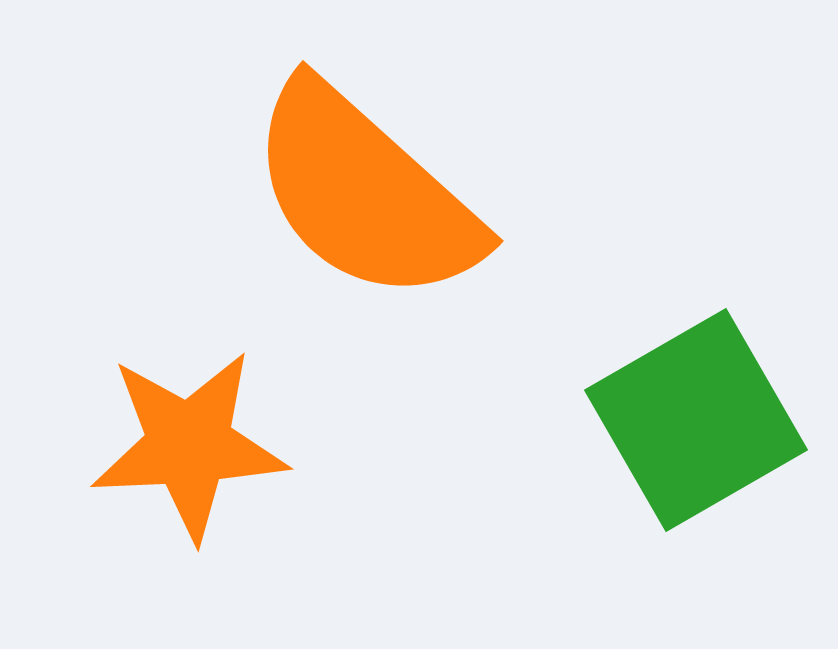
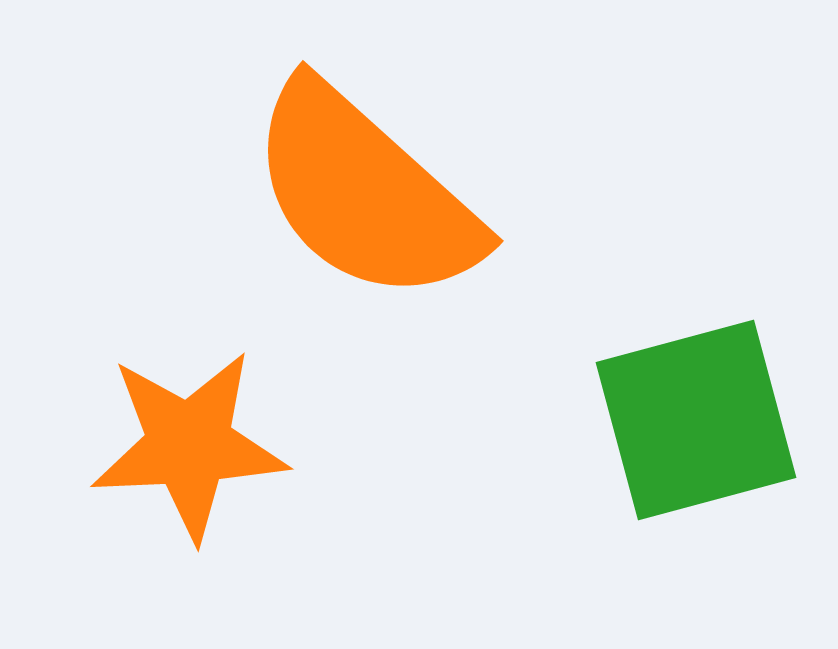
green square: rotated 15 degrees clockwise
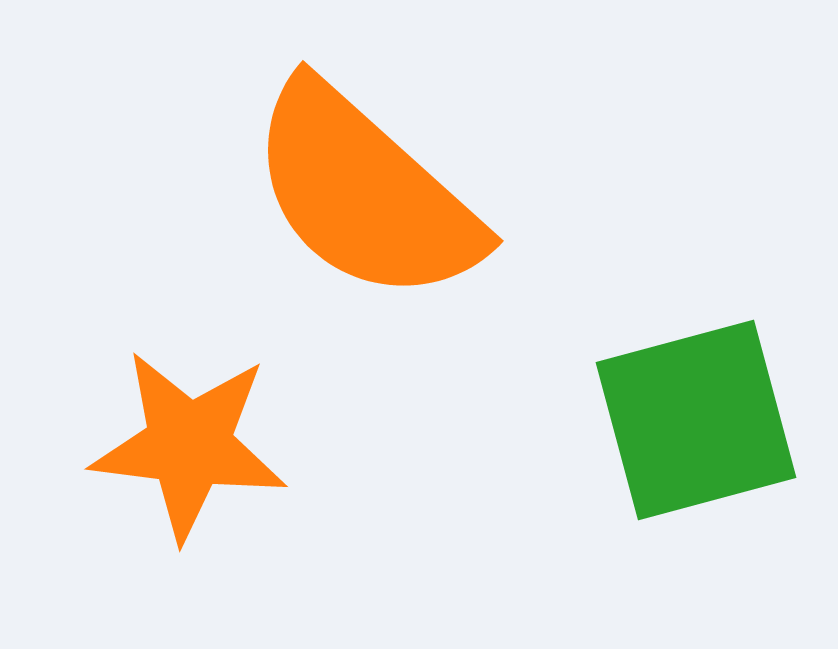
orange star: rotated 10 degrees clockwise
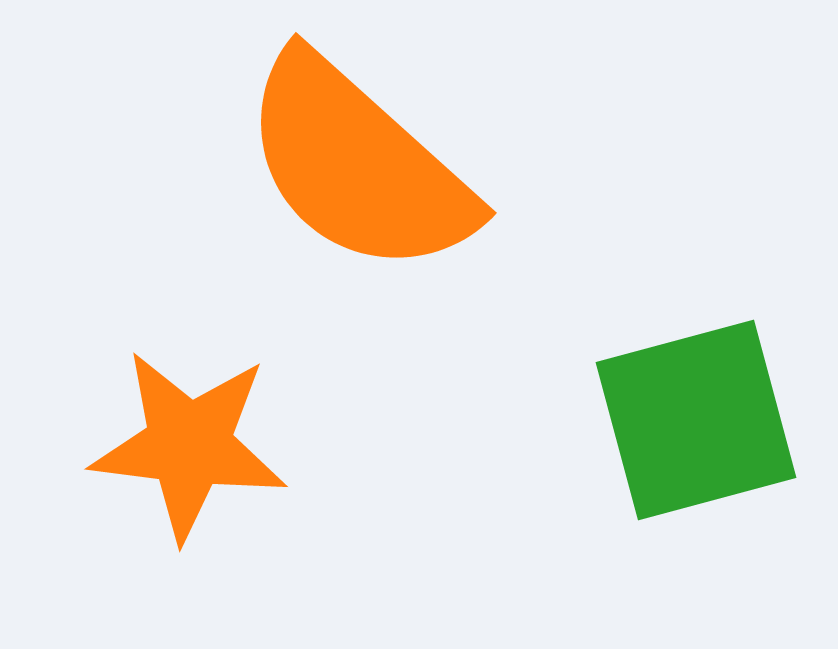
orange semicircle: moved 7 px left, 28 px up
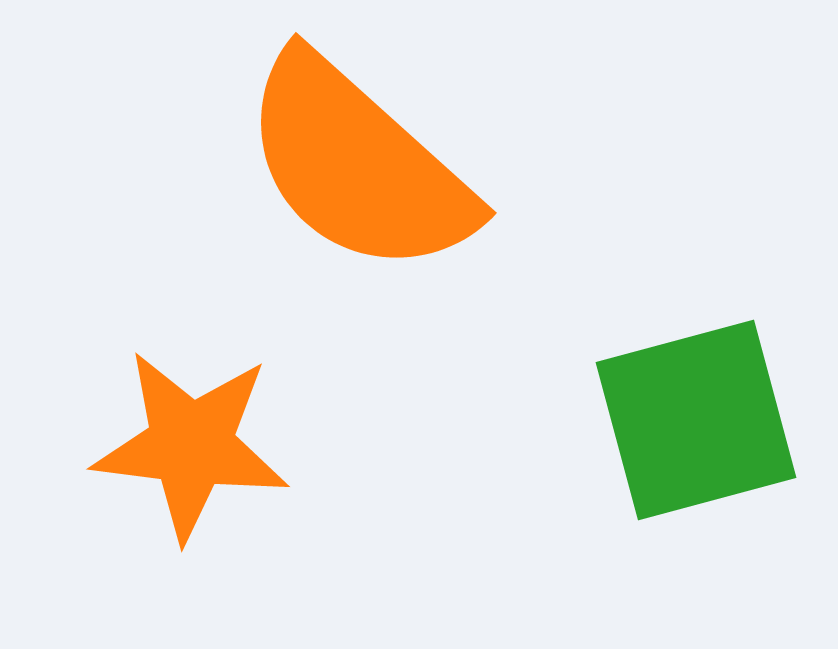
orange star: moved 2 px right
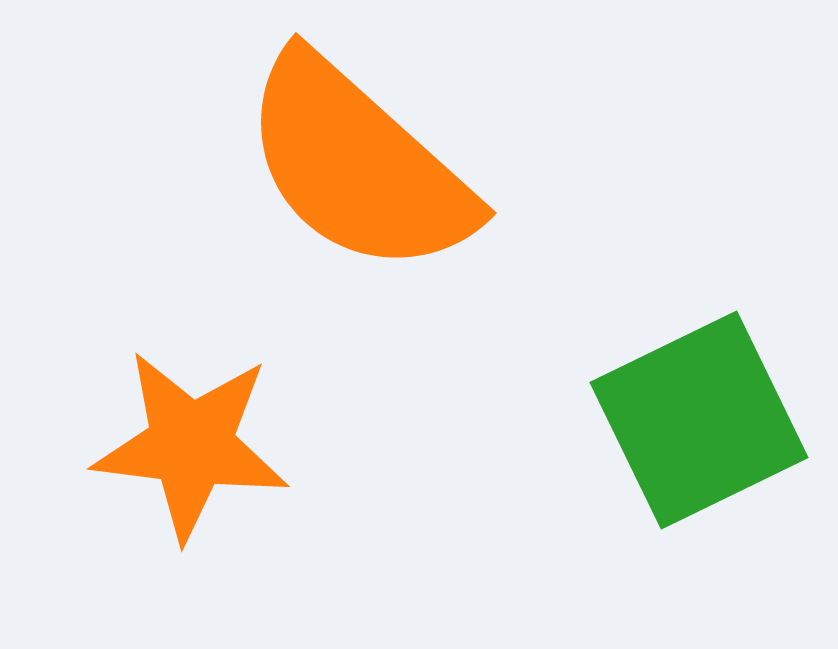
green square: moved 3 px right; rotated 11 degrees counterclockwise
